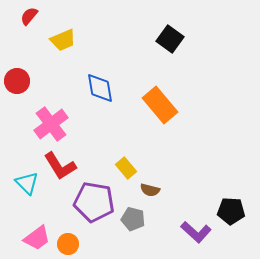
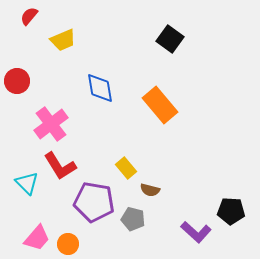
pink trapezoid: rotated 12 degrees counterclockwise
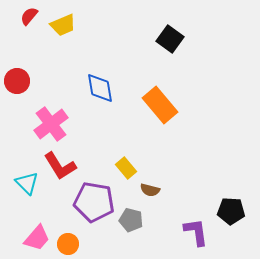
yellow trapezoid: moved 15 px up
gray pentagon: moved 2 px left, 1 px down
purple L-shape: rotated 140 degrees counterclockwise
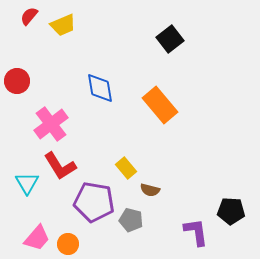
black square: rotated 16 degrees clockwise
cyan triangle: rotated 15 degrees clockwise
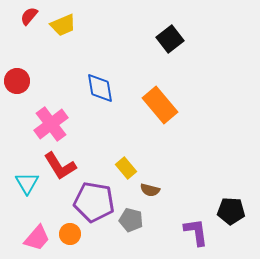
orange circle: moved 2 px right, 10 px up
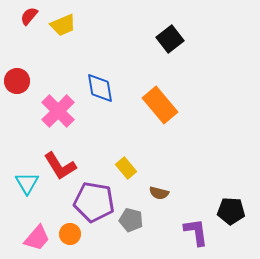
pink cross: moved 7 px right, 13 px up; rotated 8 degrees counterclockwise
brown semicircle: moved 9 px right, 3 px down
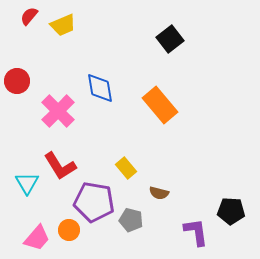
orange circle: moved 1 px left, 4 px up
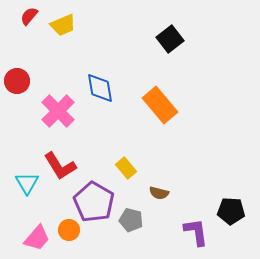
purple pentagon: rotated 21 degrees clockwise
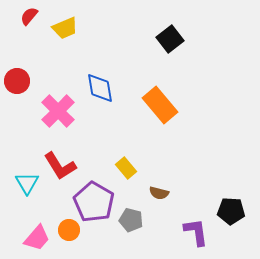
yellow trapezoid: moved 2 px right, 3 px down
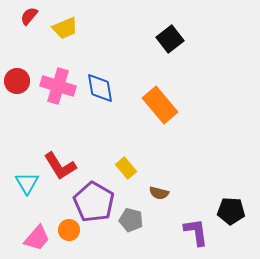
pink cross: moved 25 px up; rotated 28 degrees counterclockwise
